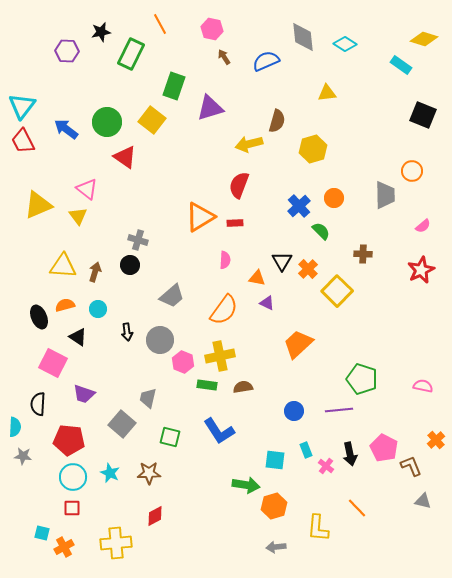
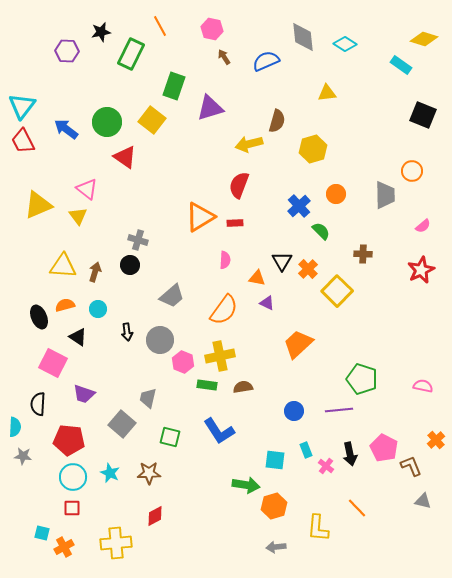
orange line at (160, 24): moved 2 px down
orange circle at (334, 198): moved 2 px right, 4 px up
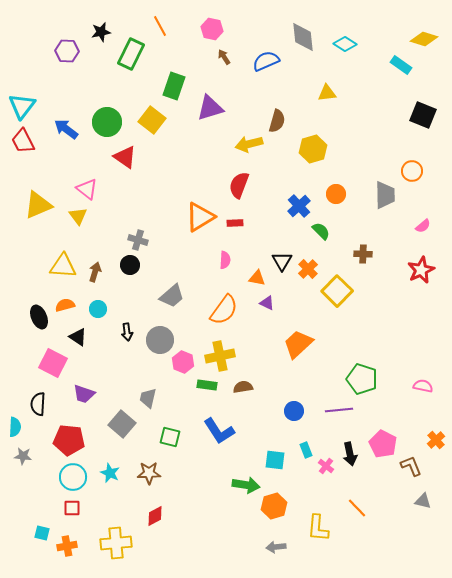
pink pentagon at (384, 448): moved 1 px left, 4 px up
orange cross at (64, 547): moved 3 px right, 1 px up; rotated 18 degrees clockwise
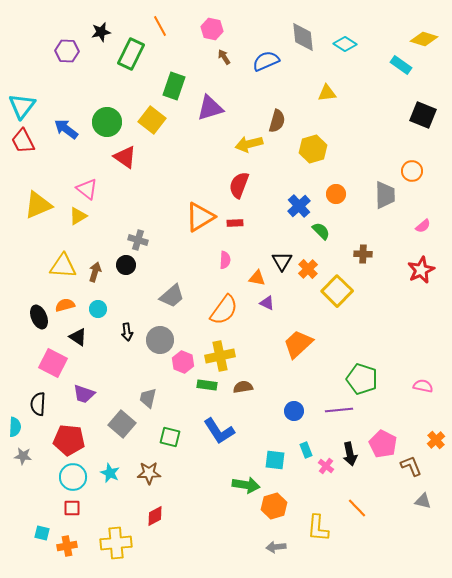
yellow triangle at (78, 216): rotated 36 degrees clockwise
black circle at (130, 265): moved 4 px left
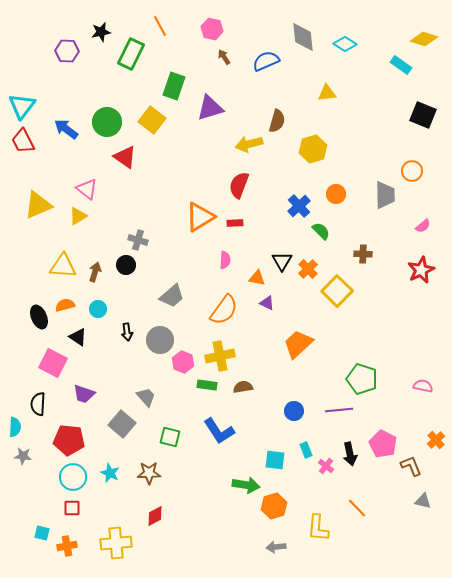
gray trapezoid at (148, 398): moved 2 px left, 1 px up; rotated 125 degrees clockwise
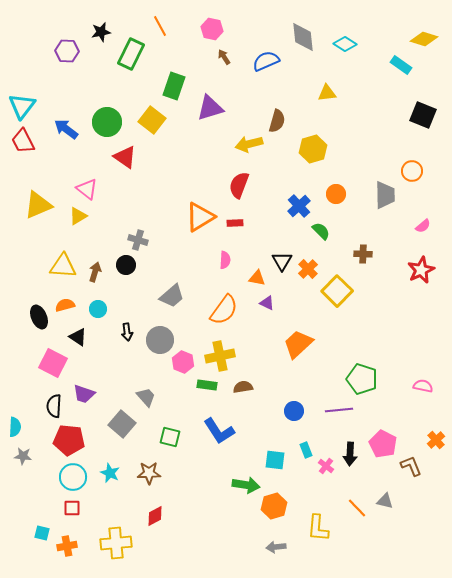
black semicircle at (38, 404): moved 16 px right, 2 px down
black arrow at (350, 454): rotated 15 degrees clockwise
gray triangle at (423, 501): moved 38 px left
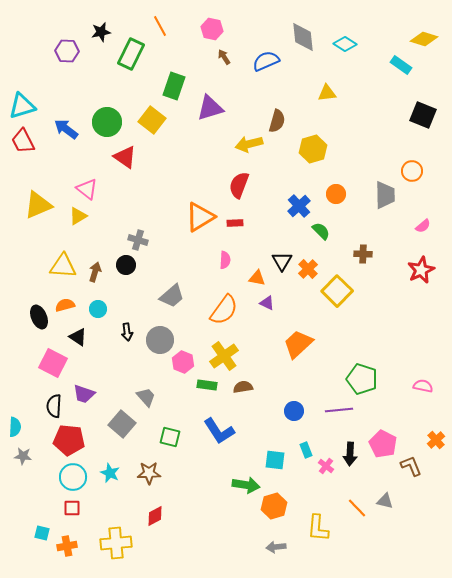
cyan triangle at (22, 106): rotated 36 degrees clockwise
yellow cross at (220, 356): moved 4 px right; rotated 24 degrees counterclockwise
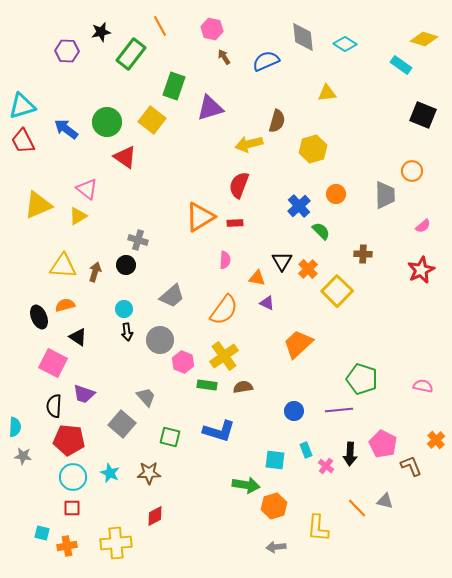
green rectangle at (131, 54): rotated 12 degrees clockwise
cyan circle at (98, 309): moved 26 px right
blue L-shape at (219, 431): rotated 40 degrees counterclockwise
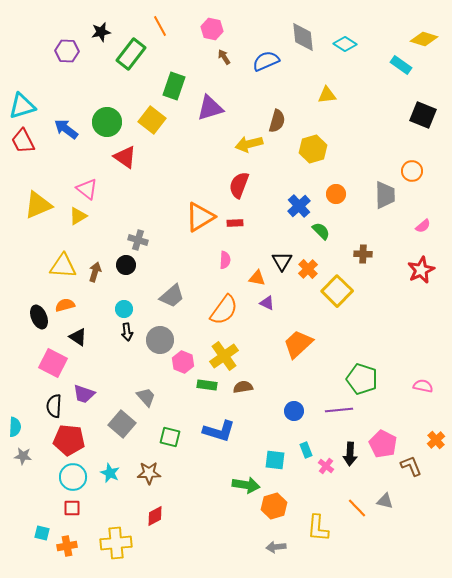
yellow triangle at (327, 93): moved 2 px down
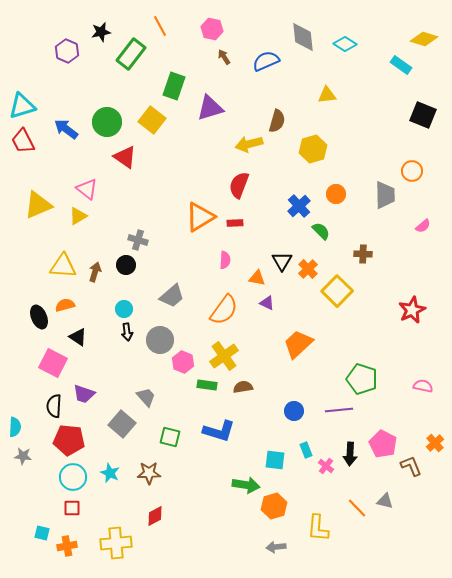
purple hexagon at (67, 51): rotated 20 degrees clockwise
red star at (421, 270): moved 9 px left, 40 px down
orange cross at (436, 440): moved 1 px left, 3 px down
